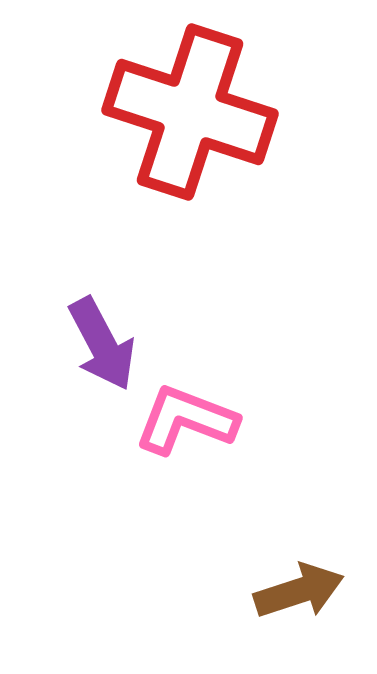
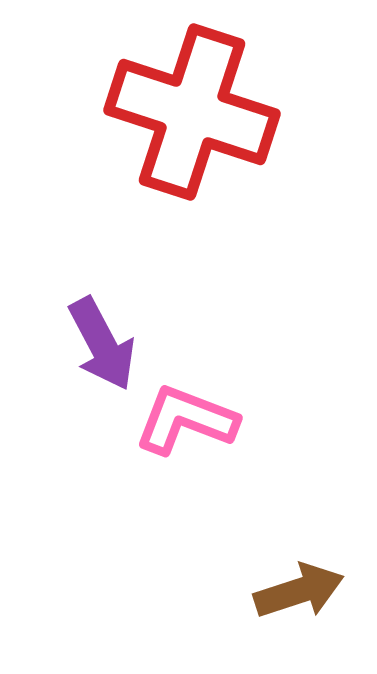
red cross: moved 2 px right
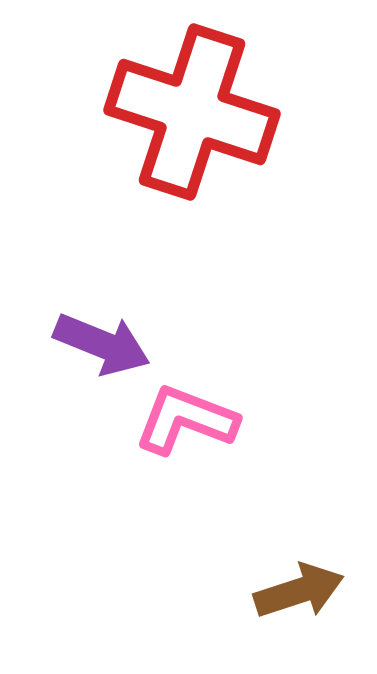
purple arrow: rotated 40 degrees counterclockwise
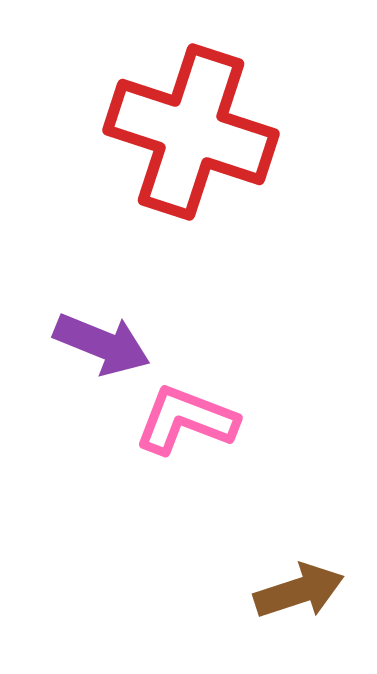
red cross: moved 1 px left, 20 px down
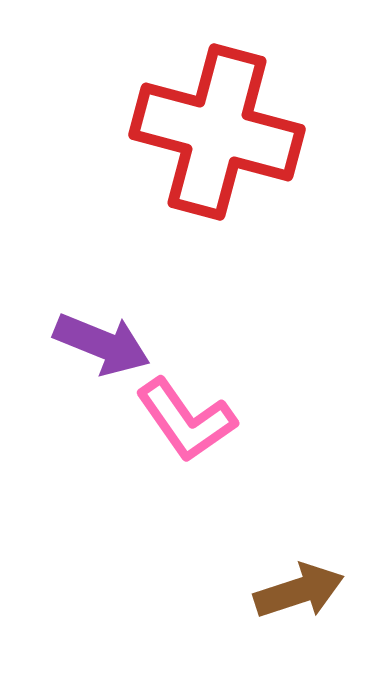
red cross: moved 26 px right; rotated 3 degrees counterclockwise
pink L-shape: rotated 146 degrees counterclockwise
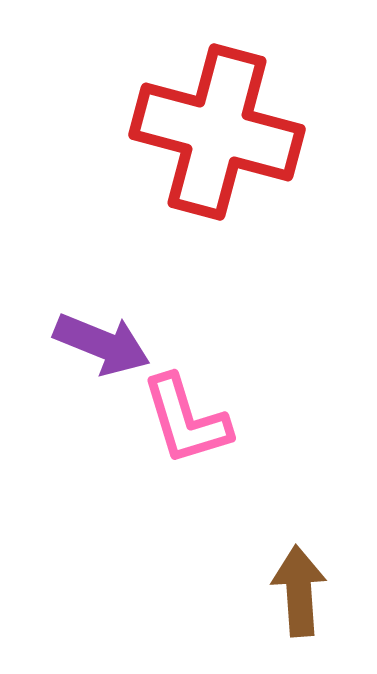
pink L-shape: rotated 18 degrees clockwise
brown arrow: rotated 76 degrees counterclockwise
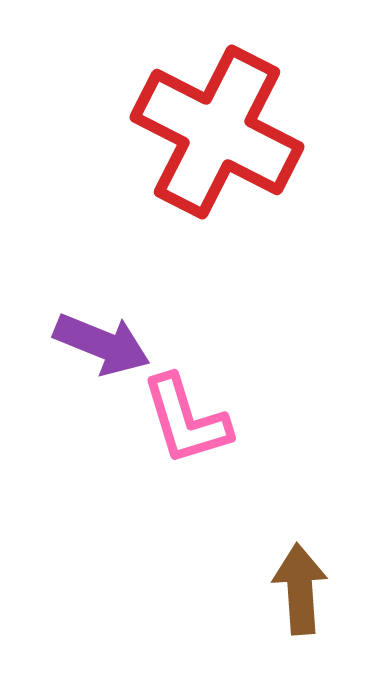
red cross: rotated 12 degrees clockwise
brown arrow: moved 1 px right, 2 px up
